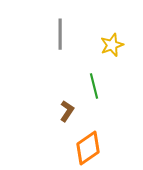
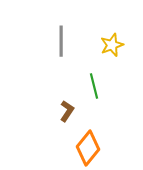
gray line: moved 1 px right, 7 px down
orange diamond: rotated 16 degrees counterclockwise
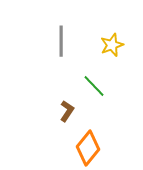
green line: rotated 30 degrees counterclockwise
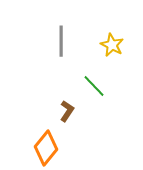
yellow star: rotated 25 degrees counterclockwise
orange diamond: moved 42 px left
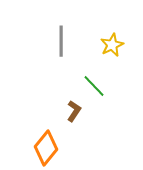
yellow star: rotated 20 degrees clockwise
brown L-shape: moved 7 px right
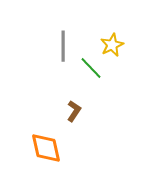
gray line: moved 2 px right, 5 px down
green line: moved 3 px left, 18 px up
orange diamond: rotated 52 degrees counterclockwise
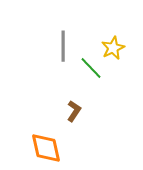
yellow star: moved 1 px right, 3 px down
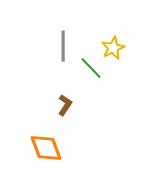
brown L-shape: moved 9 px left, 6 px up
orange diamond: rotated 8 degrees counterclockwise
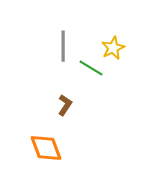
green line: rotated 15 degrees counterclockwise
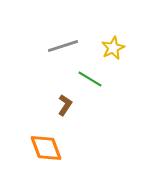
gray line: rotated 72 degrees clockwise
green line: moved 1 px left, 11 px down
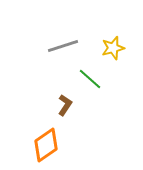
yellow star: rotated 10 degrees clockwise
green line: rotated 10 degrees clockwise
orange diamond: moved 3 px up; rotated 76 degrees clockwise
